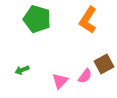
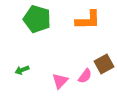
orange L-shape: rotated 124 degrees counterclockwise
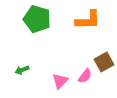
brown square: moved 2 px up
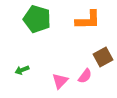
brown square: moved 1 px left, 5 px up
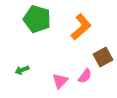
orange L-shape: moved 7 px left, 7 px down; rotated 40 degrees counterclockwise
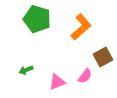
green arrow: moved 4 px right
pink triangle: moved 3 px left, 1 px down; rotated 24 degrees clockwise
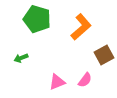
brown square: moved 1 px right, 2 px up
green arrow: moved 5 px left, 12 px up
pink semicircle: moved 4 px down
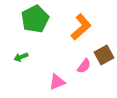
green pentagon: moved 2 px left; rotated 28 degrees clockwise
green arrow: moved 1 px up
pink semicircle: moved 1 px left, 14 px up
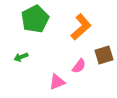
brown square: rotated 12 degrees clockwise
pink semicircle: moved 5 px left
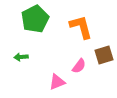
orange L-shape: rotated 64 degrees counterclockwise
green arrow: rotated 16 degrees clockwise
